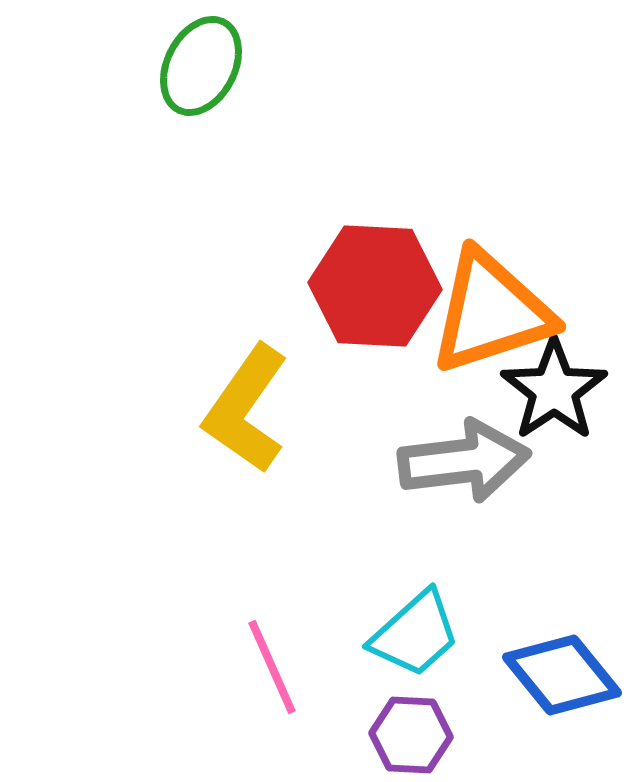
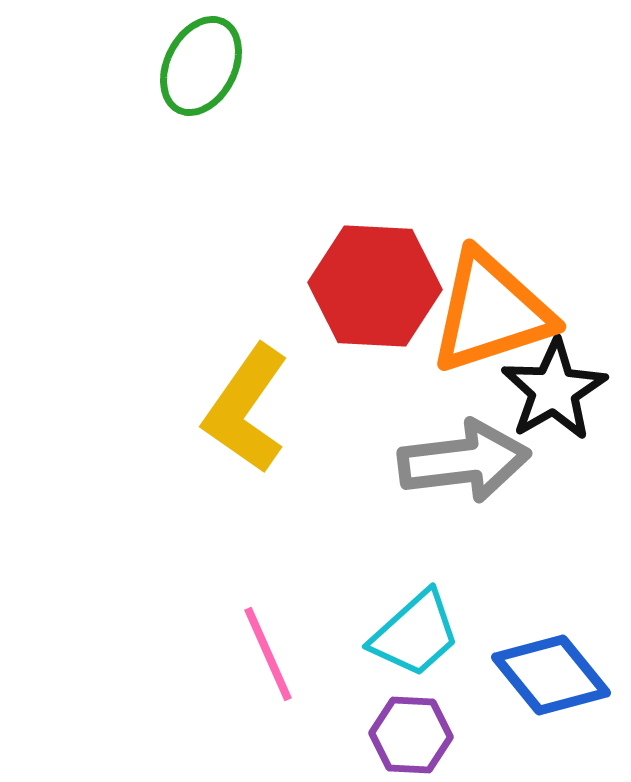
black star: rotated 4 degrees clockwise
pink line: moved 4 px left, 13 px up
blue diamond: moved 11 px left
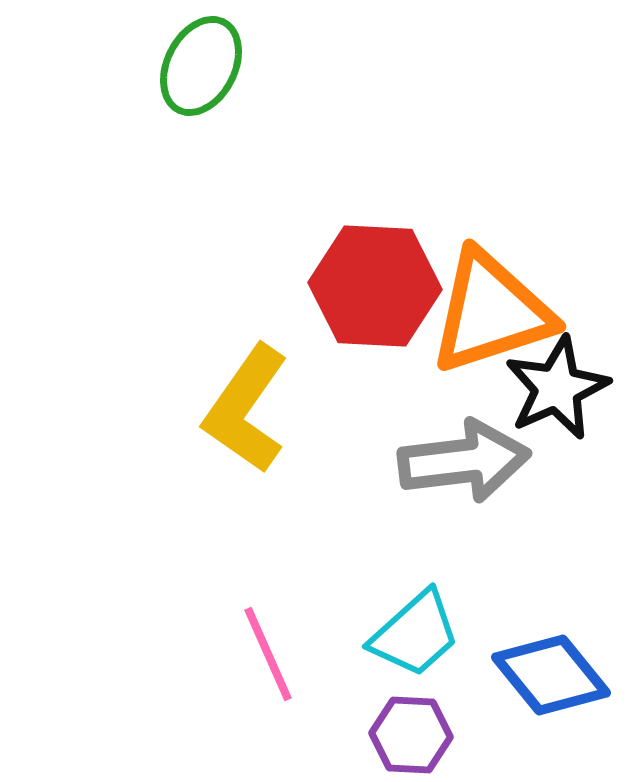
black star: moved 3 px right, 2 px up; rotated 6 degrees clockwise
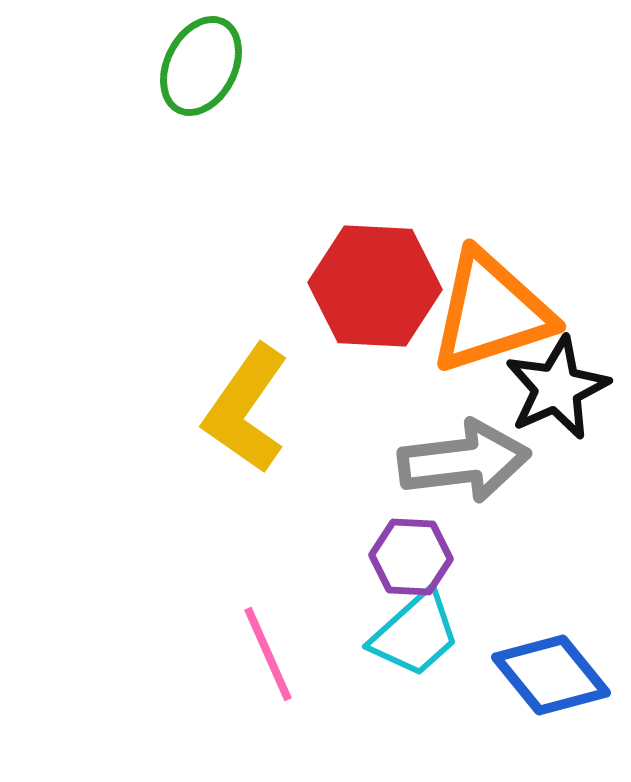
purple hexagon: moved 178 px up
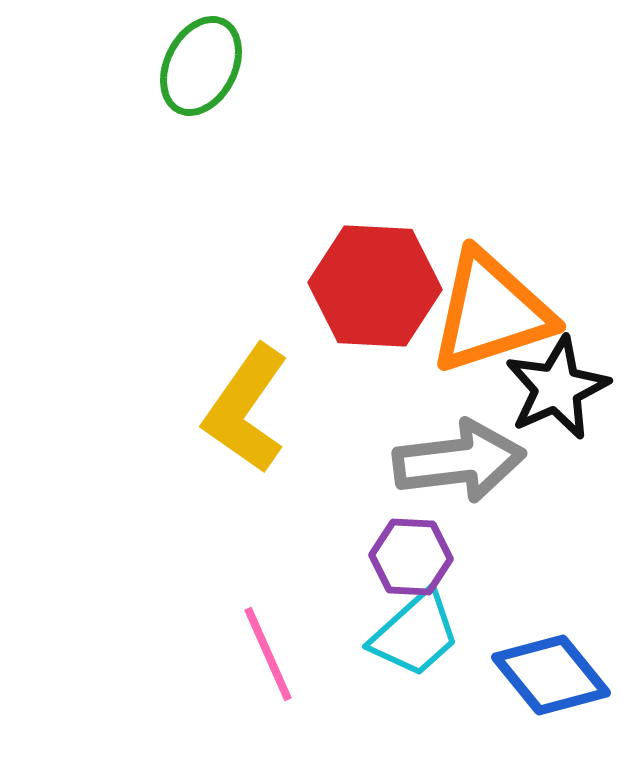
gray arrow: moved 5 px left
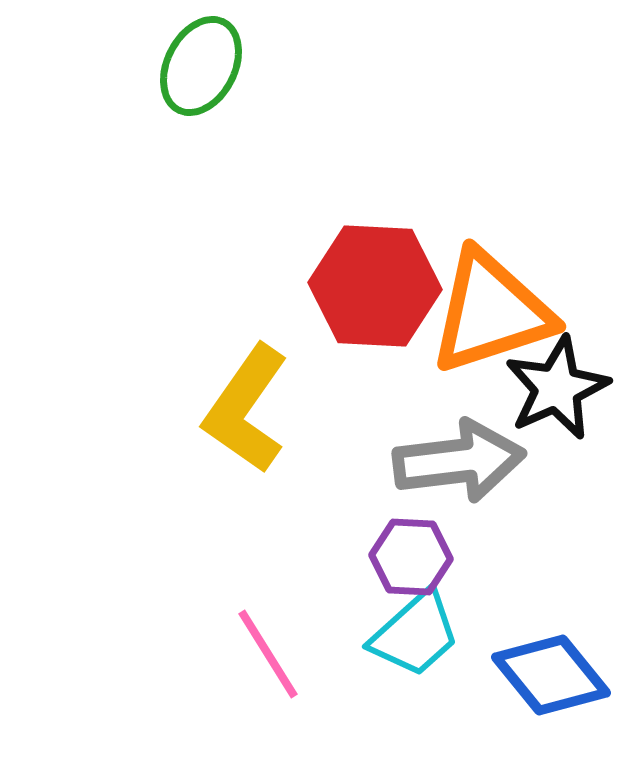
pink line: rotated 8 degrees counterclockwise
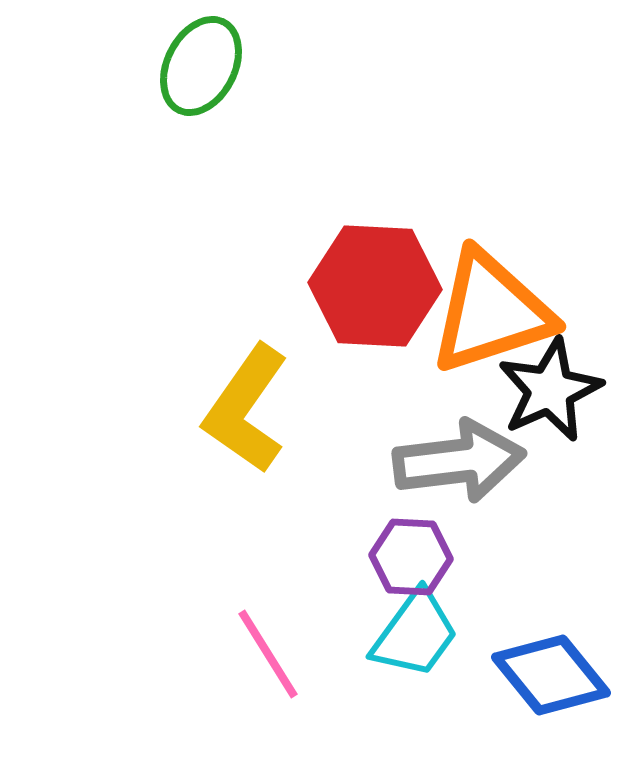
black star: moved 7 px left, 2 px down
cyan trapezoid: rotated 12 degrees counterclockwise
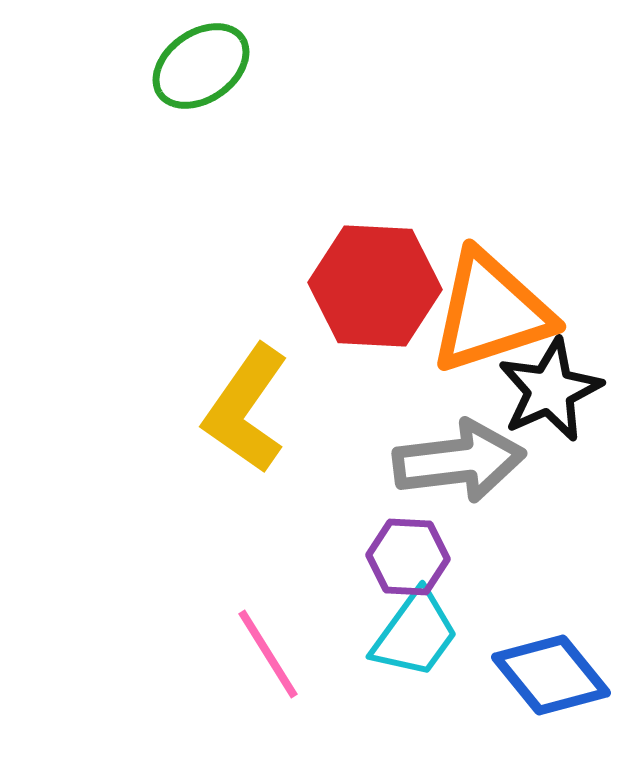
green ellipse: rotated 28 degrees clockwise
purple hexagon: moved 3 px left
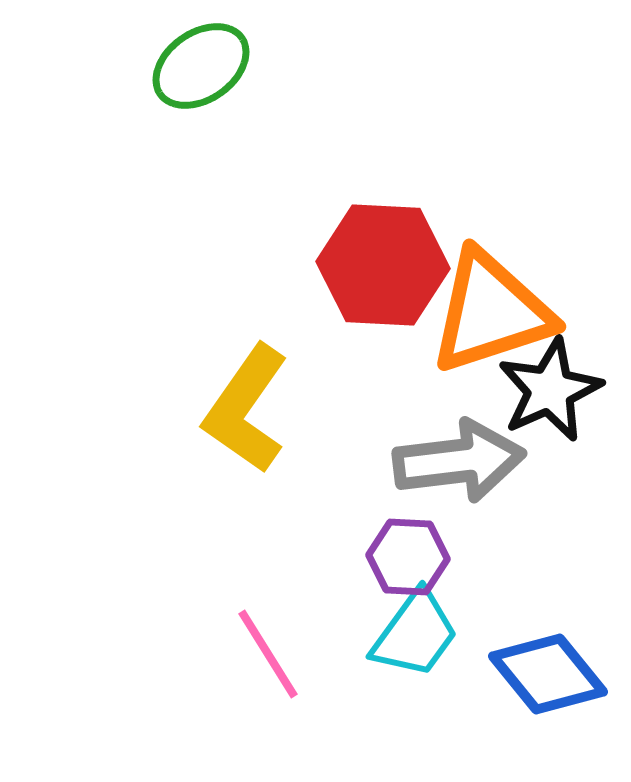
red hexagon: moved 8 px right, 21 px up
blue diamond: moved 3 px left, 1 px up
